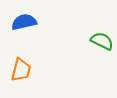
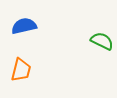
blue semicircle: moved 4 px down
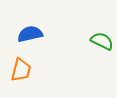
blue semicircle: moved 6 px right, 8 px down
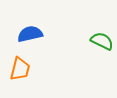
orange trapezoid: moved 1 px left, 1 px up
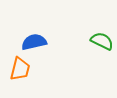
blue semicircle: moved 4 px right, 8 px down
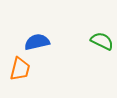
blue semicircle: moved 3 px right
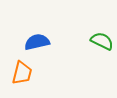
orange trapezoid: moved 2 px right, 4 px down
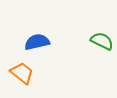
orange trapezoid: rotated 65 degrees counterclockwise
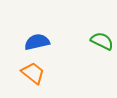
orange trapezoid: moved 11 px right
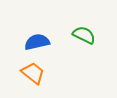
green semicircle: moved 18 px left, 6 px up
